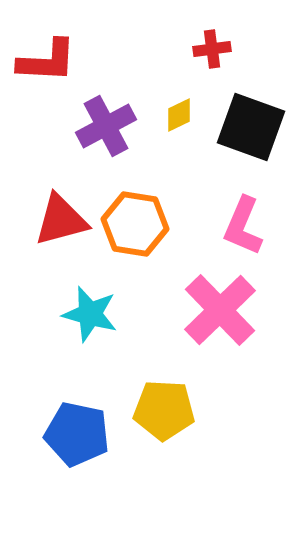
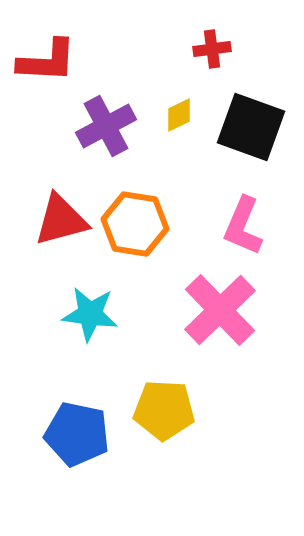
cyan star: rotated 8 degrees counterclockwise
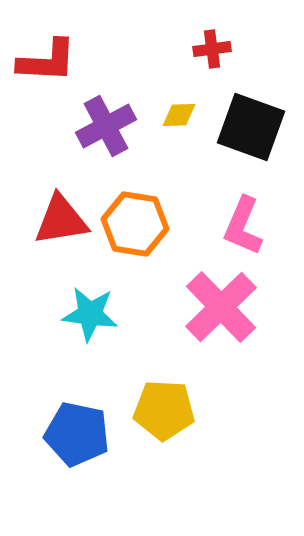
yellow diamond: rotated 24 degrees clockwise
red triangle: rotated 6 degrees clockwise
pink cross: moved 1 px right, 3 px up
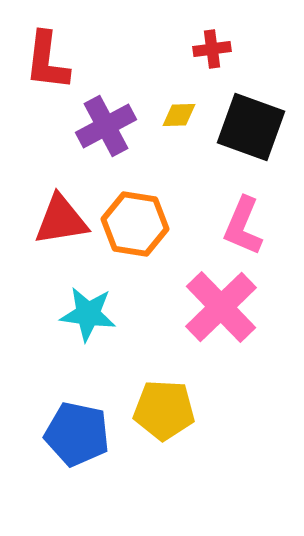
red L-shape: rotated 94 degrees clockwise
cyan star: moved 2 px left
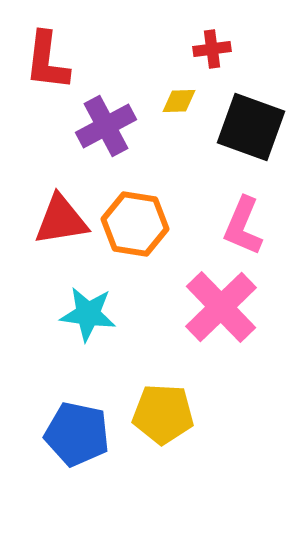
yellow diamond: moved 14 px up
yellow pentagon: moved 1 px left, 4 px down
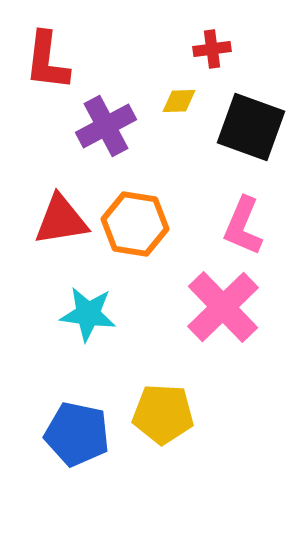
pink cross: moved 2 px right
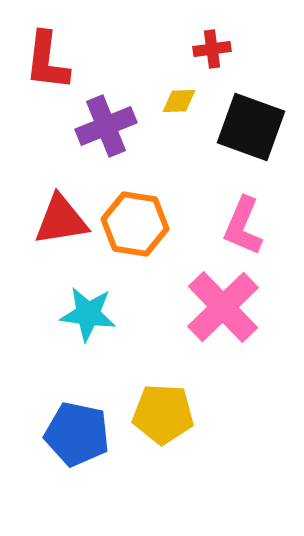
purple cross: rotated 6 degrees clockwise
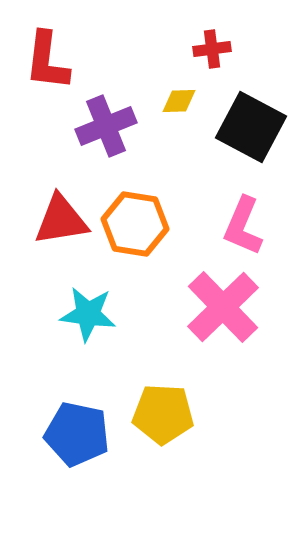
black square: rotated 8 degrees clockwise
